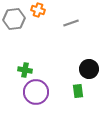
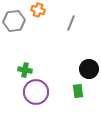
gray hexagon: moved 2 px down
gray line: rotated 49 degrees counterclockwise
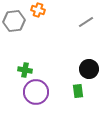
gray line: moved 15 px right, 1 px up; rotated 35 degrees clockwise
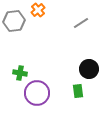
orange cross: rotated 32 degrees clockwise
gray line: moved 5 px left, 1 px down
green cross: moved 5 px left, 3 px down
purple circle: moved 1 px right, 1 px down
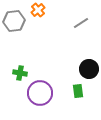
purple circle: moved 3 px right
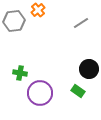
green rectangle: rotated 48 degrees counterclockwise
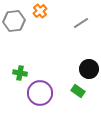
orange cross: moved 2 px right, 1 px down
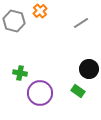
gray hexagon: rotated 20 degrees clockwise
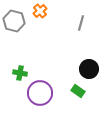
gray line: rotated 42 degrees counterclockwise
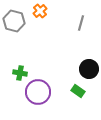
purple circle: moved 2 px left, 1 px up
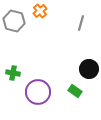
green cross: moved 7 px left
green rectangle: moved 3 px left
